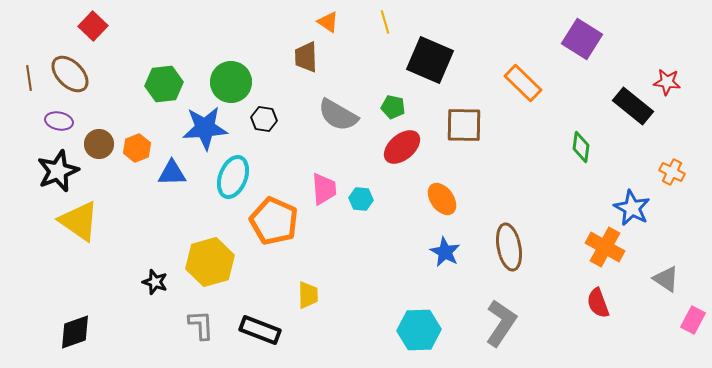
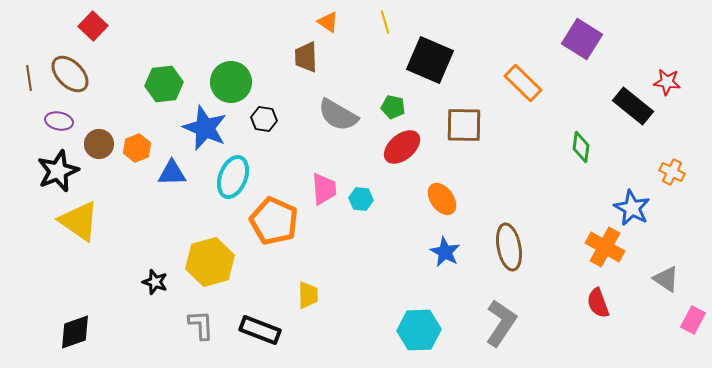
blue star at (205, 128): rotated 27 degrees clockwise
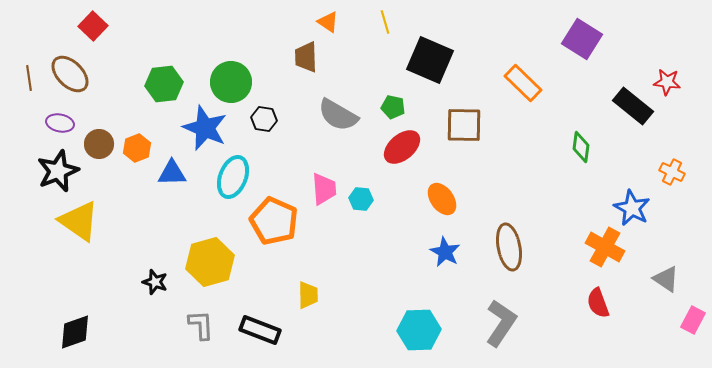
purple ellipse at (59, 121): moved 1 px right, 2 px down
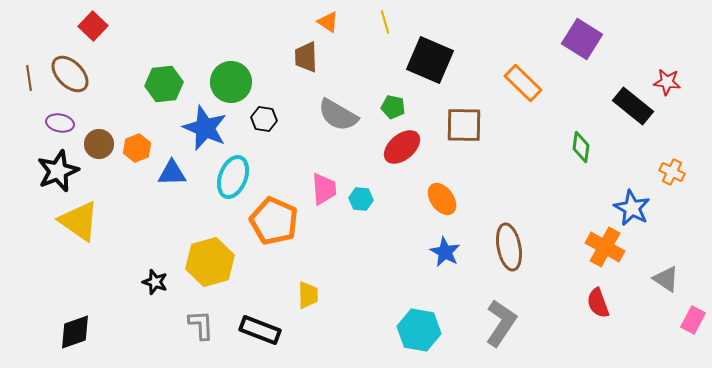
cyan hexagon at (419, 330): rotated 12 degrees clockwise
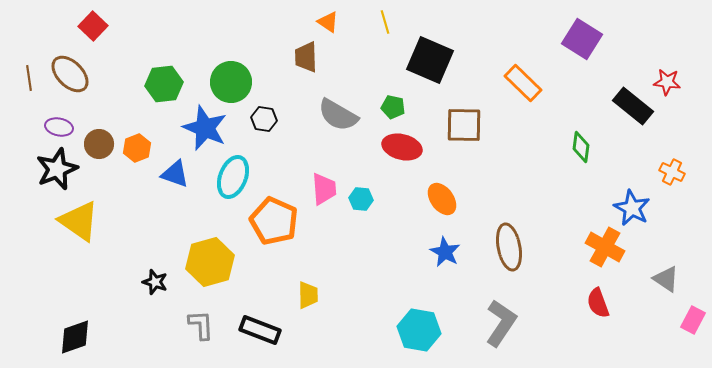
purple ellipse at (60, 123): moved 1 px left, 4 px down
red ellipse at (402, 147): rotated 54 degrees clockwise
black star at (58, 171): moved 1 px left, 2 px up
blue triangle at (172, 173): moved 3 px right, 1 px down; rotated 20 degrees clockwise
black diamond at (75, 332): moved 5 px down
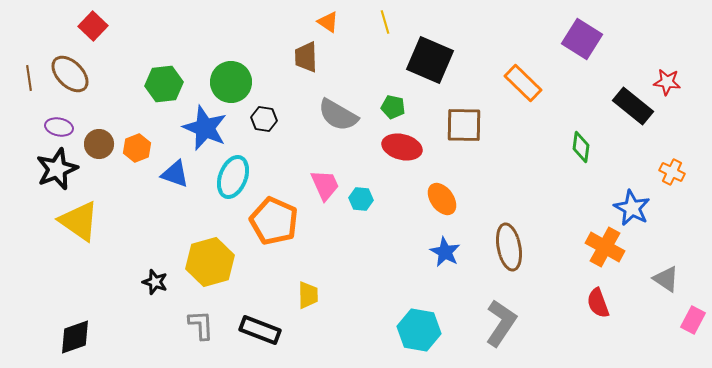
pink trapezoid at (324, 189): moved 1 px right, 4 px up; rotated 20 degrees counterclockwise
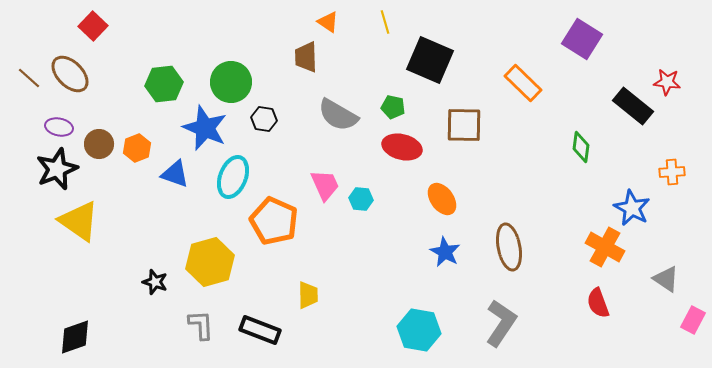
brown line at (29, 78): rotated 40 degrees counterclockwise
orange cross at (672, 172): rotated 30 degrees counterclockwise
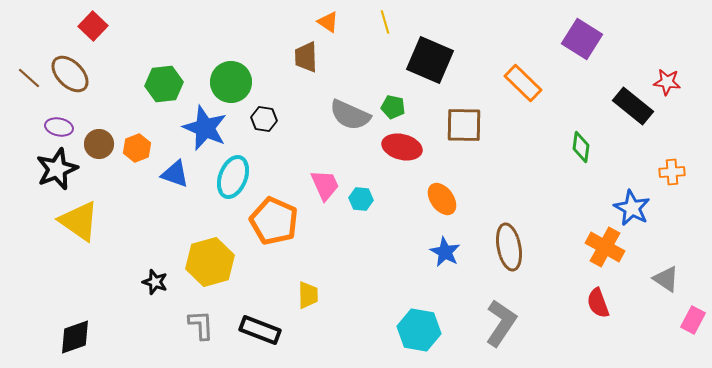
gray semicircle at (338, 115): moved 12 px right; rotated 6 degrees counterclockwise
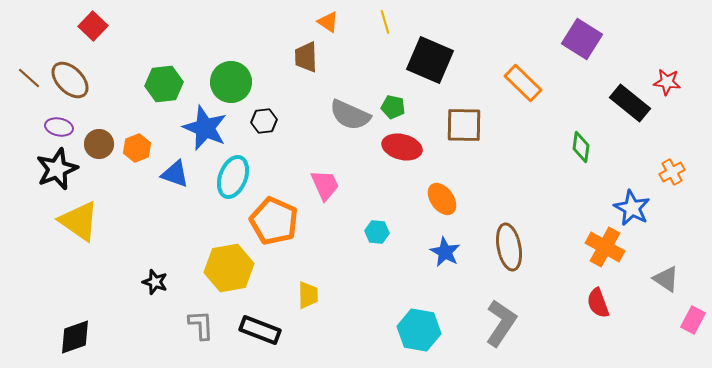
brown ellipse at (70, 74): moved 6 px down
black rectangle at (633, 106): moved 3 px left, 3 px up
black hexagon at (264, 119): moved 2 px down; rotated 15 degrees counterclockwise
orange cross at (672, 172): rotated 25 degrees counterclockwise
cyan hexagon at (361, 199): moved 16 px right, 33 px down
yellow hexagon at (210, 262): moved 19 px right, 6 px down; rotated 6 degrees clockwise
